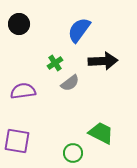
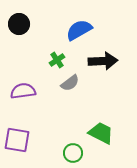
blue semicircle: rotated 24 degrees clockwise
green cross: moved 2 px right, 3 px up
purple square: moved 1 px up
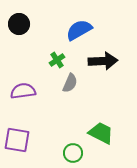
gray semicircle: rotated 30 degrees counterclockwise
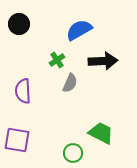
purple semicircle: rotated 85 degrees counterclockwise
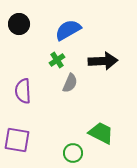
blue semicircle: moved 11 px left
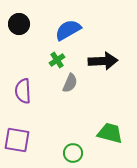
green trapezoid: moved 9 px right; rotated 12 degrees counterclockwise
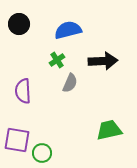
blue semicircle: rotated 16 degrees clockwise
green trapezoid: moved 1 px left, 3 px up; rotated 28 degrees counterclockwise
green circle: moved 31 px left
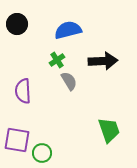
black circle: moved 2 px left
gray semicircle: moved 1 px left, 2 px up; rotated 54 degrees counterclockwise
green trapezoid: rotated 84 degrees clockwise
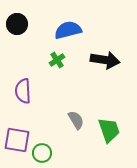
black arrow: moved 2 px right, 1 px up; rotated 12 degrees clockwise
gray semicircle: moved 7 px right, 39 px down
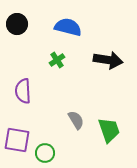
blue semicircle: moved 3 px up; rotated 28 degrees clockwise
black arrow: moved 3 px right
green circle: moved 3 px right
